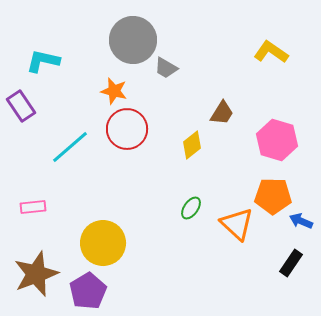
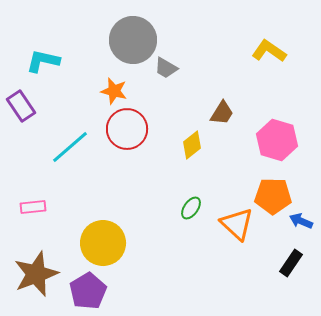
yellow L-shape: moved 2 px left, 1 px up
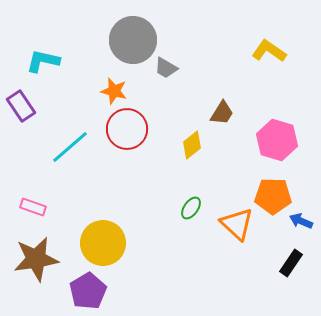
pink rectangle: rotated 25 degrees clockwise
brown star: moved 15 px up; rotated 12 degrees clockwise
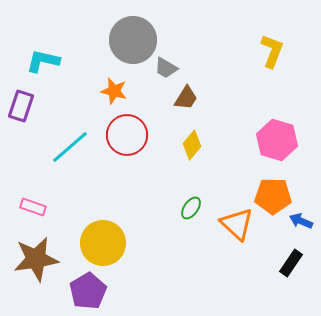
yellow L-shape: moved 3 px right; rotated 76 degrees clockwise
purple rectangle: rotated 52 degrees clockwise
brown trapezoid: moved 36 px left, 15 px up
red circle: moved 6 px down
yellow diamond: rotated 12 degrees counterclockwise
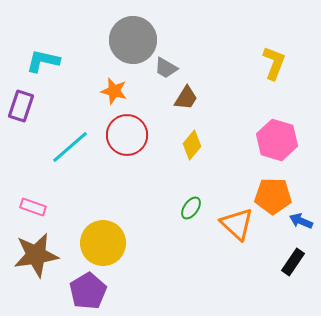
yellow L-shape: moved 2 px right, 12 px down
brown star: moved 4 px up
black rectangle: moved 2 px right, 1 px up
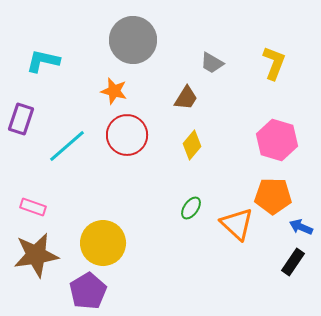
gray trapezoid: moved 46 px right, 5 px up
purple rectangle: moved 13 px down
cyan line: moved 3 px left, 1 px up
blue arrow: moved 6 px down
